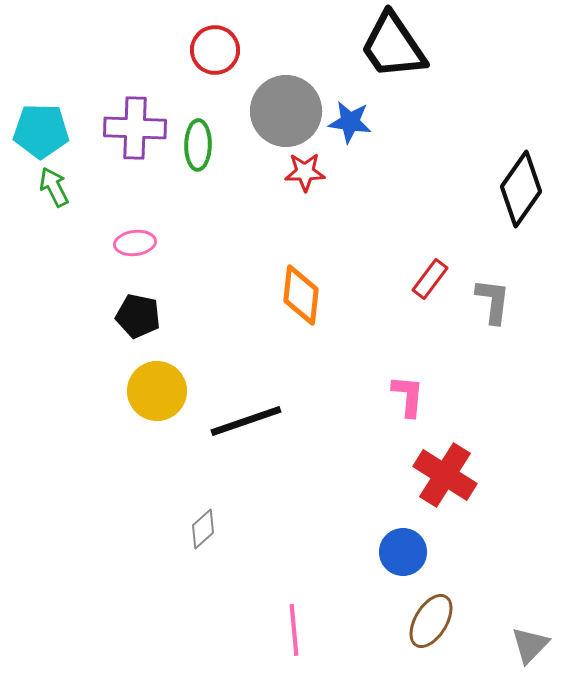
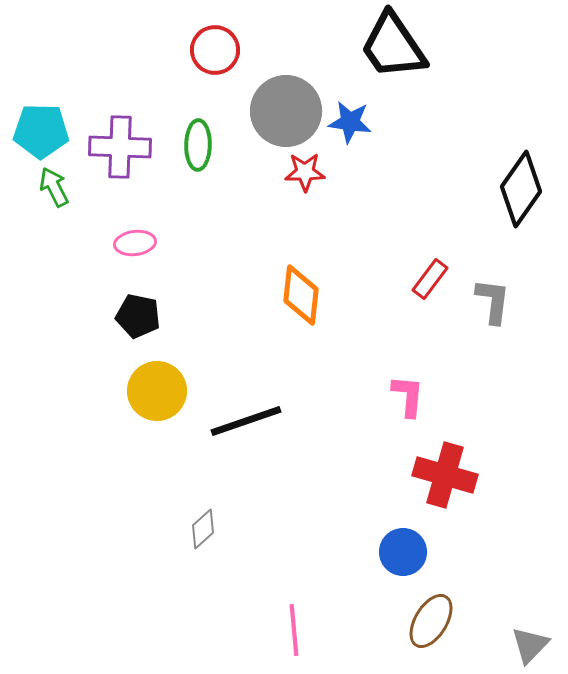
purple cross: moved 15 px left, 19 px down
red cross: rotated 16 degrees counterclockwise
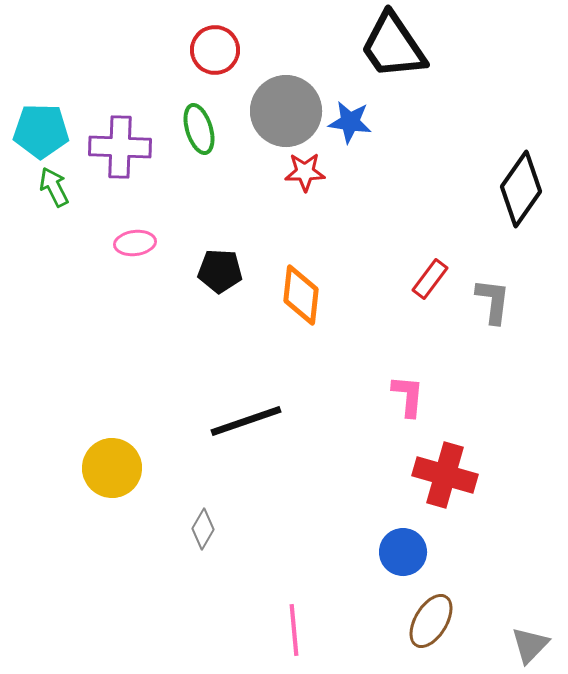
green ellipse: moved 1 px right, 16 px up; rotated 18 degrees counterclockwise
black pentagon: moved 82 px right, 45 px up; rotated 9 degrees counterclockwise
yellow circle: moved 45 px left, 77 px down
gray diamond: rotated 18 degrees counterclockwise
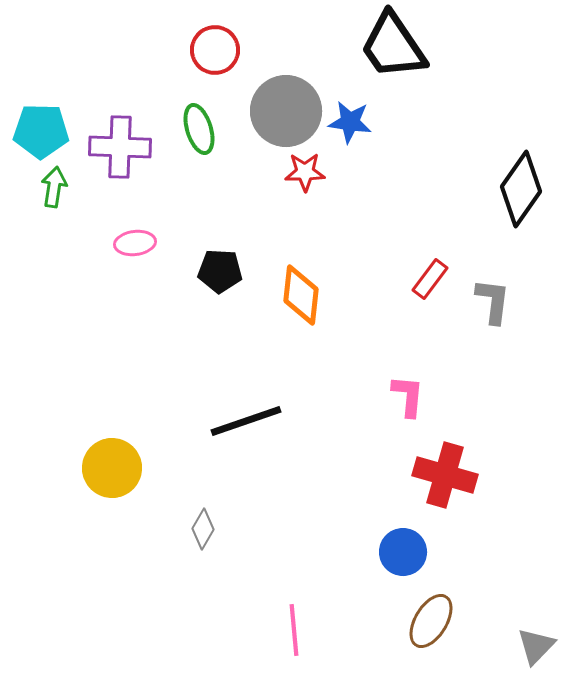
green arrow: rotated 36 degrees clockwise
gray triangle: moved 6 px right, 1 px down
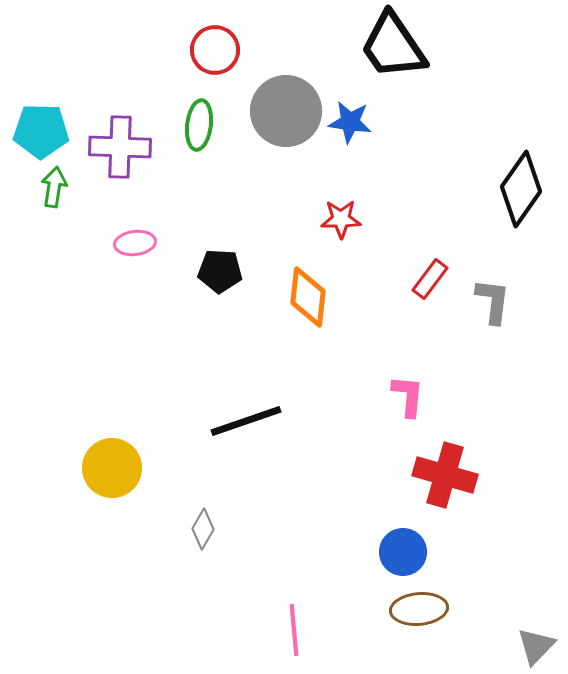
green ellipse: moved 4 px up; rotated 24 degrees clockwise
red star: moved 36 px right, 47 px down
orange diamond: moved 7 px right, 2 px down
brown ellipse: moved 12 px left, 12 px up; rotated 54 degrees clockwise
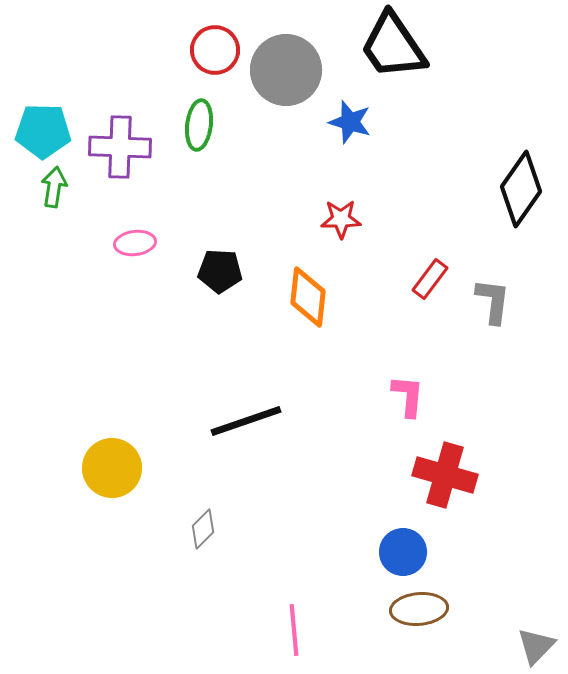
gray circle: moved 41 px up
blue star: rotated 9 degrees clockwise
cyan pentagon: moved 2 px right
gray diamond: rotated 15 degrees clockwise
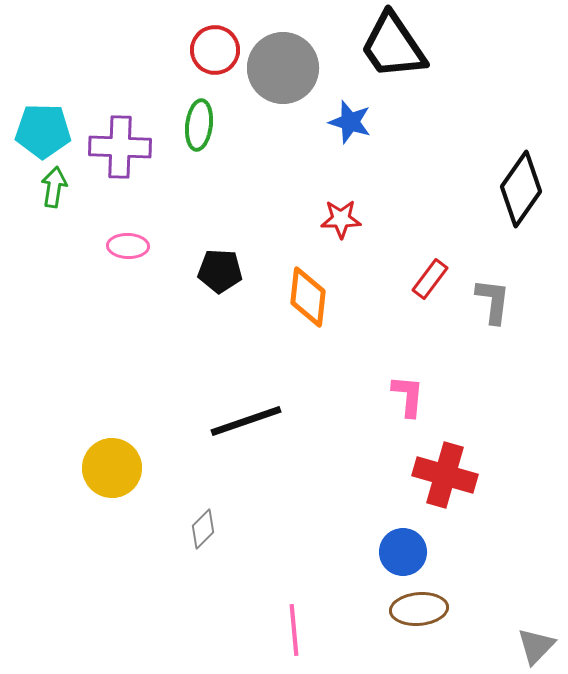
gray circle: moved 3 px left, 2 px up
pink ellipse: moved 7 px left, 3 px down; rotated 9 degrees clockwise
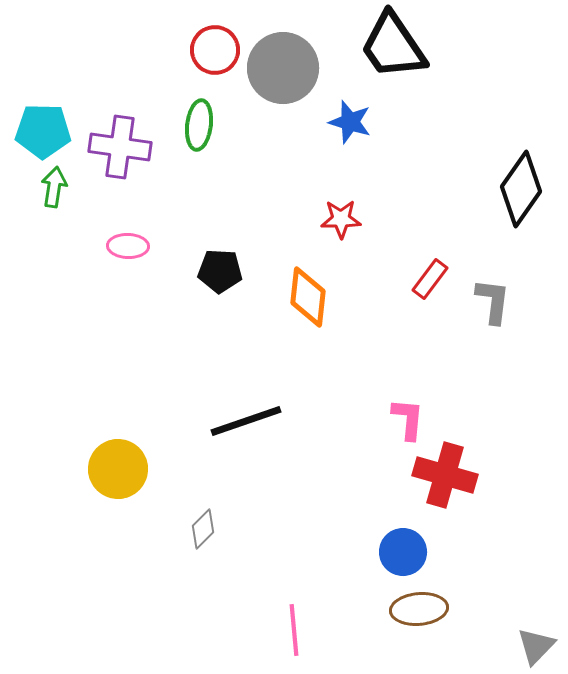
purple cross: rotated 6 degrees clockwise
pink L-shape: moved 23 px down
yellow circle: moved 6 px right, 1 px down
